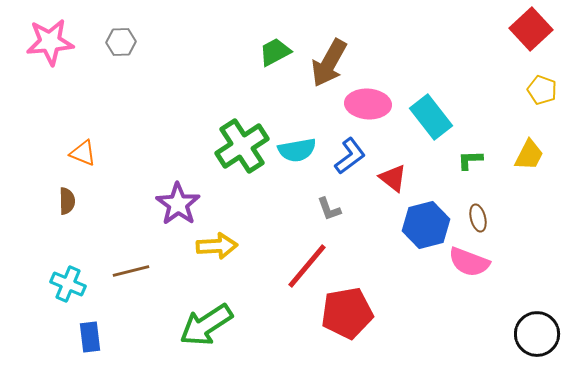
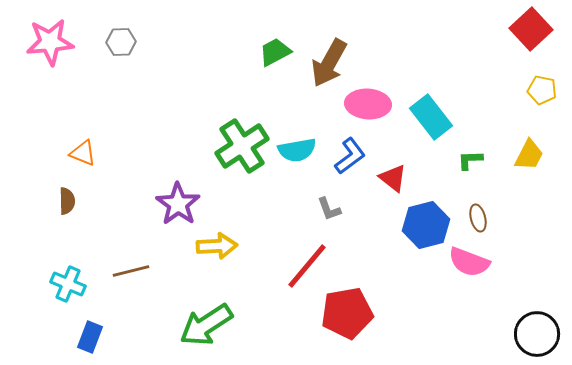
yellow pentagon: rotated 8 degrees counterclockwise
blue rectangle: rotated 28 degrees clockwise
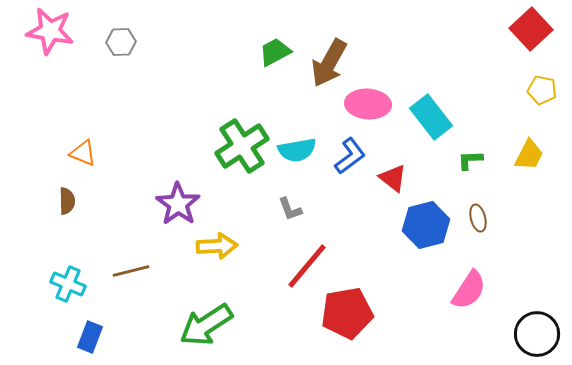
pink star: moved 11 px up; rotated 15 degrees clockwise
gray L-shape: moved 39 px left
pink semicircle: moved 28 px down; rotated 78 degrees counterclockwise
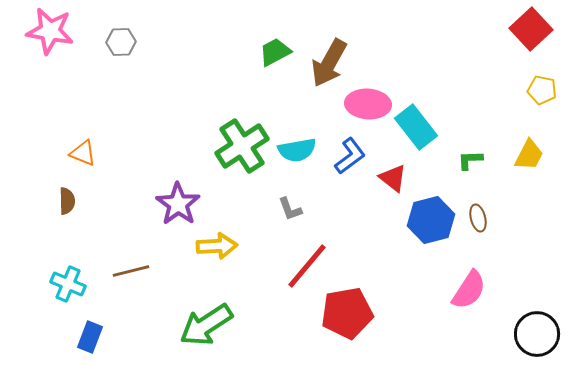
cyan rectangle: moved 15 px left, 10 px down
blue hexagon: moved 5 px right, 5 px up
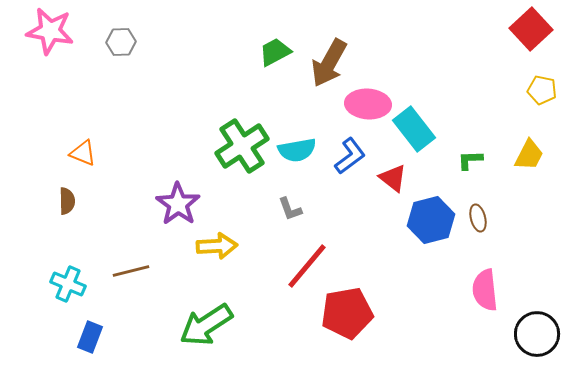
cyan rectangle: moved 2 px left, 2 px down
pink semicircle: moved 16 px right; rotated 141 degrees clockwise
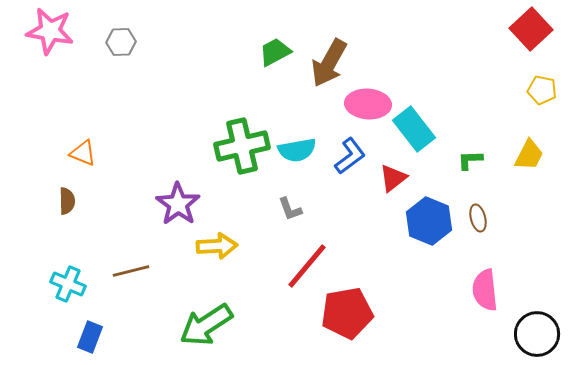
green cross: rotated 20 degrees clockwise
red triangle: rotated 44 degrees clockwise
blue hexagon: moved 2 px left, 1 px down; rotated 24 degrees counterclockwise
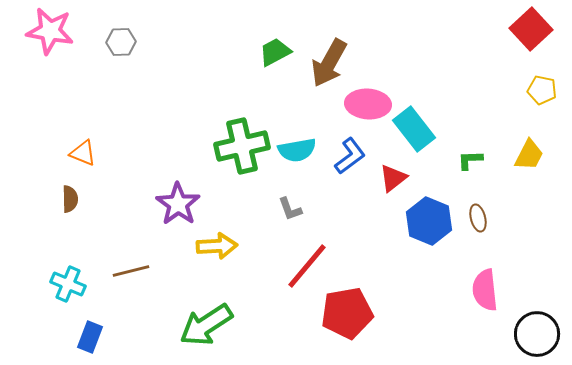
brown semicircle: moved 3 px right, 2 px up
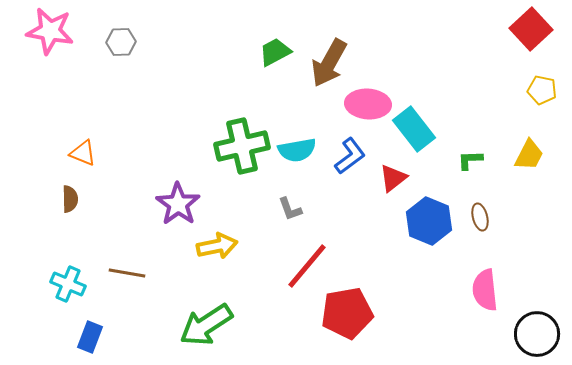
brown ellipse: moved 2 px right, 1 px up
yellow arrow: rotated 9 degrees counterclockwise
brown line: moved 4 px left, 2 px down; rotated 24 degrees clockwise
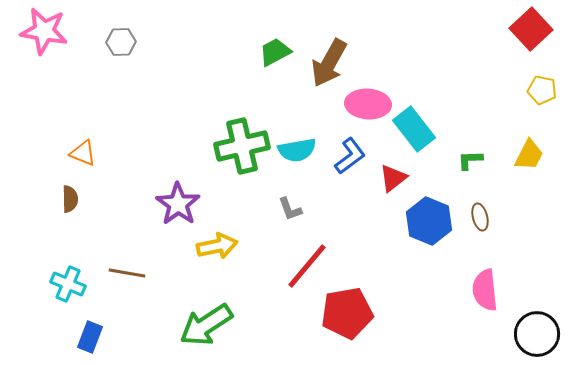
pink star: moved 6 px left
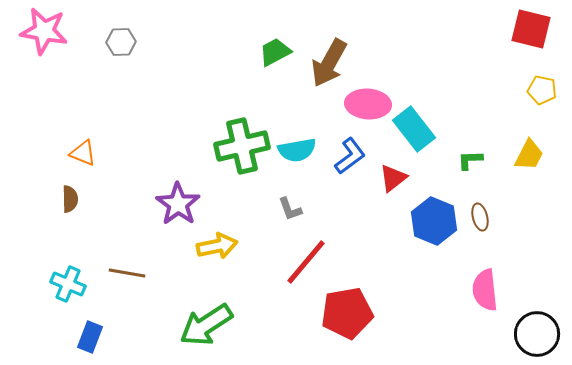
red square: rotated 33 degrees counterclockwise
blue hexagon: moved 5 px right
red line: moved 1 px left, 4 px up
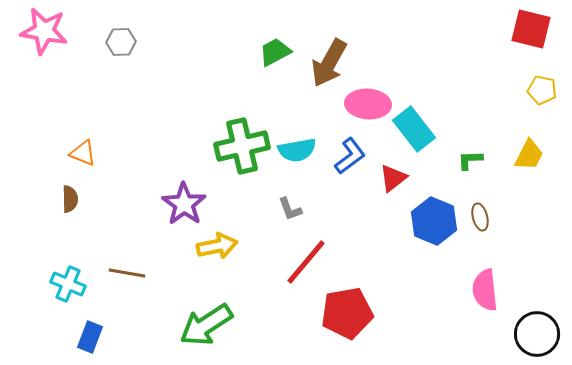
purple star: moved 6 px right
